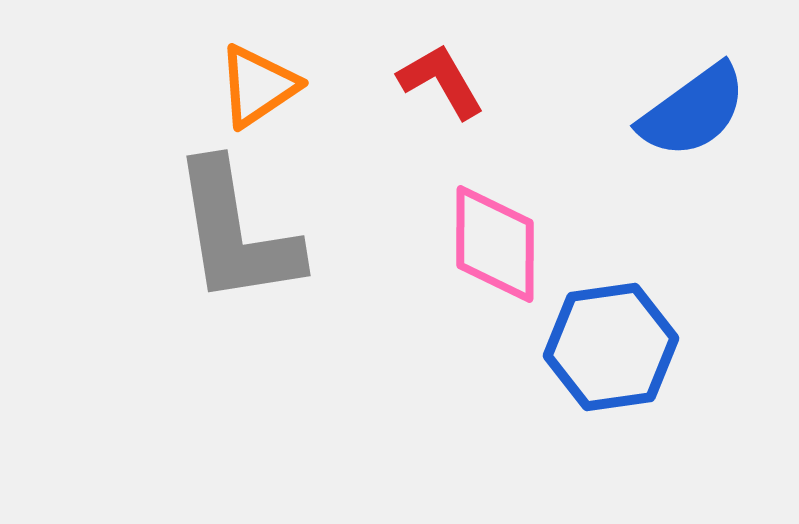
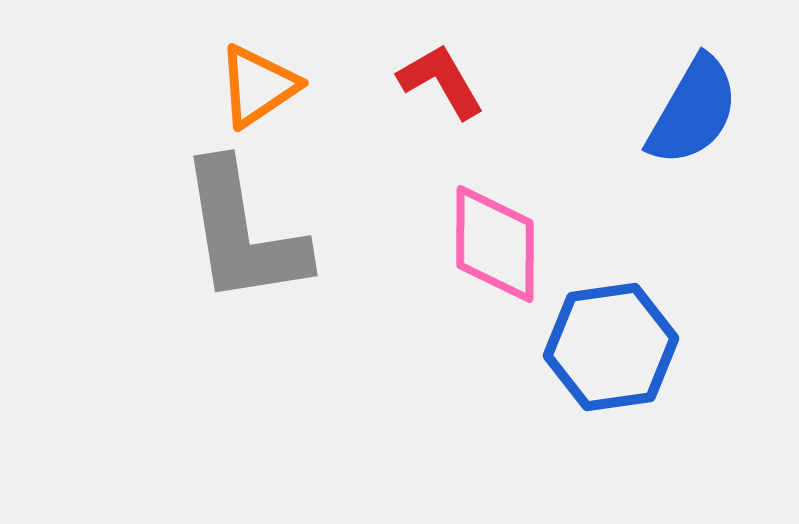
blue semicircle: rotated 24 degrees counterclockwise
gray L-shape: moved 7 px right
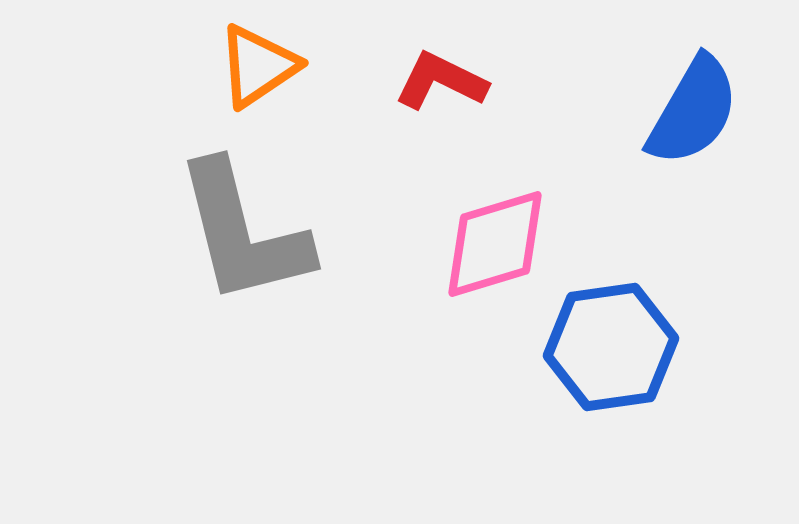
red L-shape: rotated 34 degrees counterclockwise
orange triangle: moved 20 px up
gray L-shape: rotated 5 degrees counterclockwise
pink diamond: rotated 73 degrees clockwise
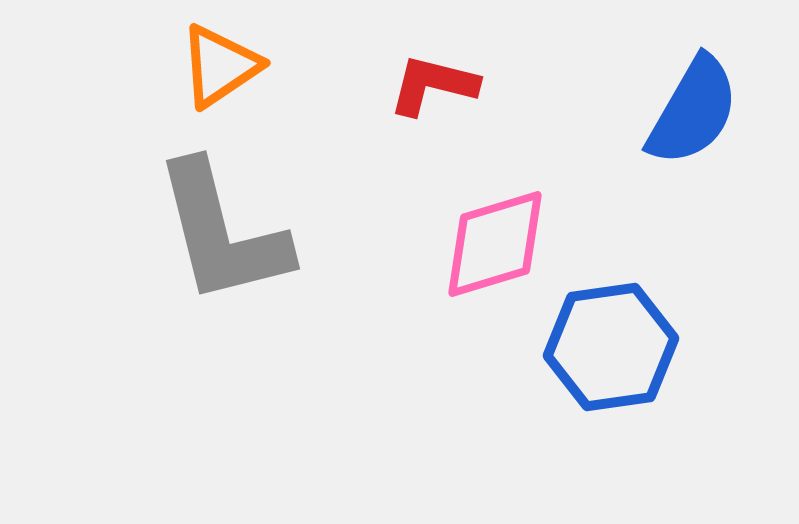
orange triangle: moved 38 px left
red L-shape: moved 8 px left, 4 px down; rotated 12 degrees counterclockwise
gray L-shape: moved 21 px left
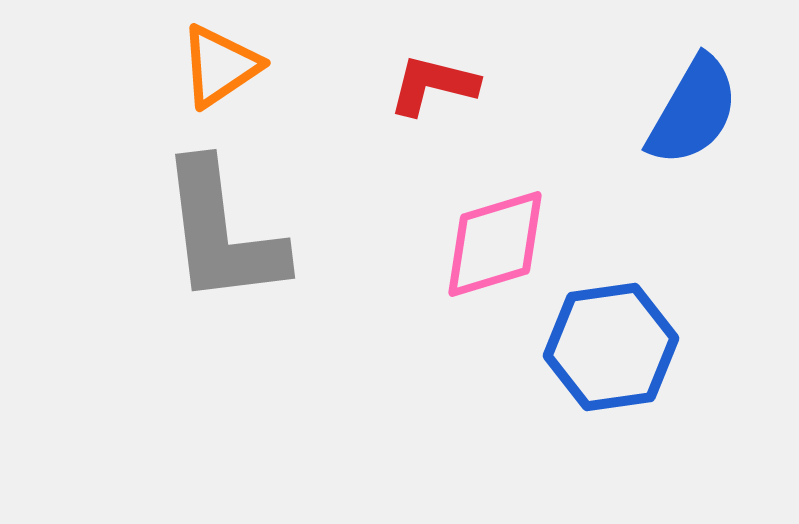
gray L-shape: rotated 7 degrees clockwise
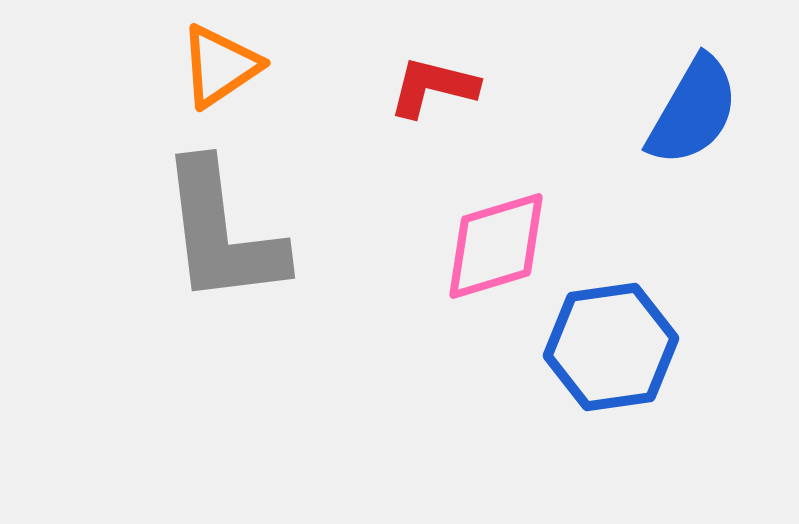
red L-shape: moved 2 px down
pink diamond: moved 1 px right, 2 px down
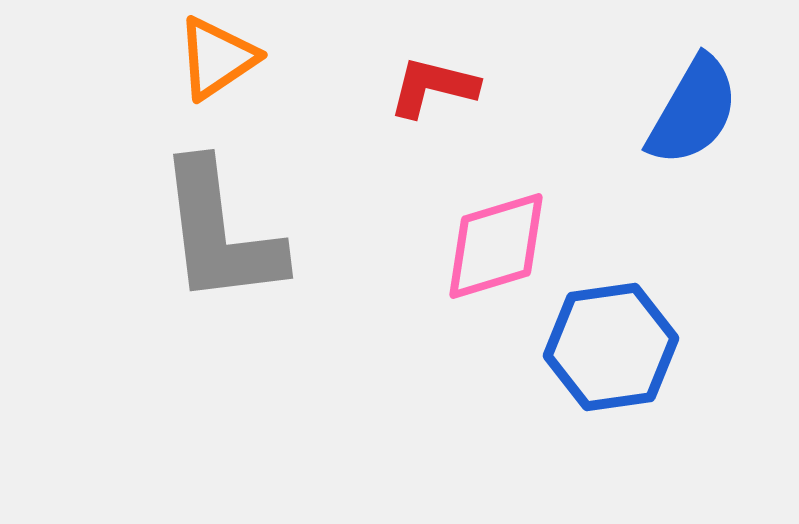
orange triangle: moved 3 px left, 8 px up
gray L-shape: moved 2 px left
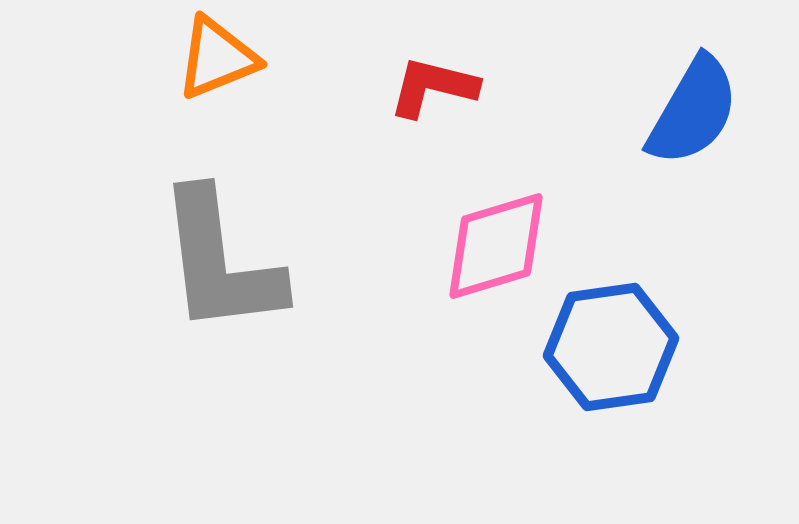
orange triangle: rotated 12 degrees clockwise
gray L-shape: moved 29 px down
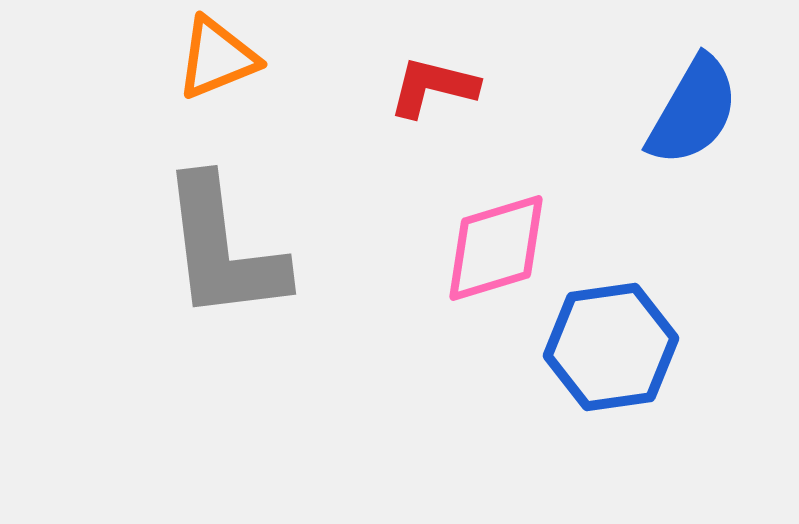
pink diamond: moved 2 px down
gray L-shape: moved 3 px right, 13 px up
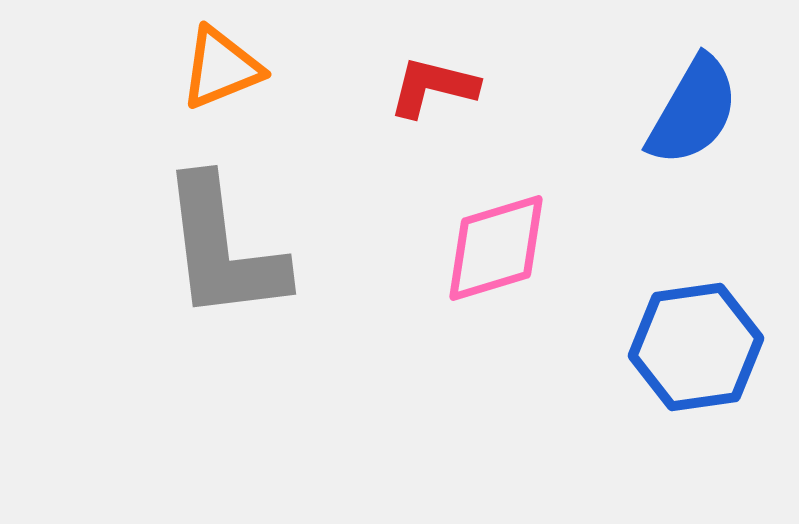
orange triangle: moved 4 px right, 10 px down
blue hexagon: moved 85 px right
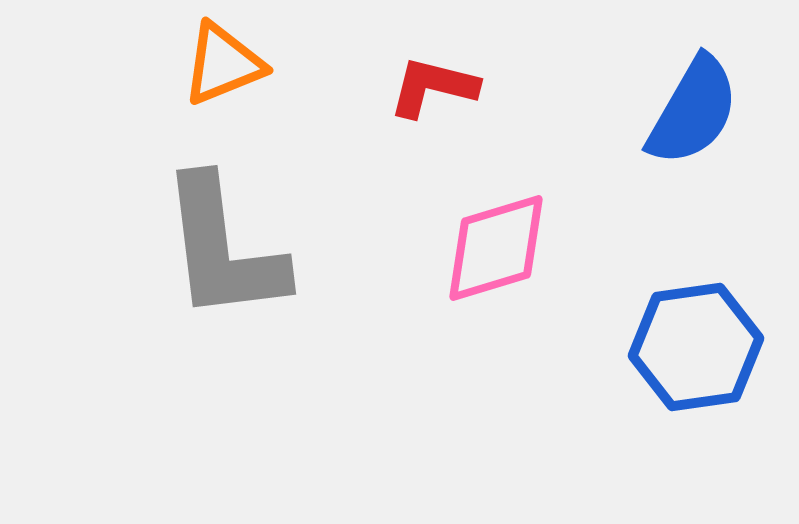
orange triangle: moved 2 px right, 4 px up
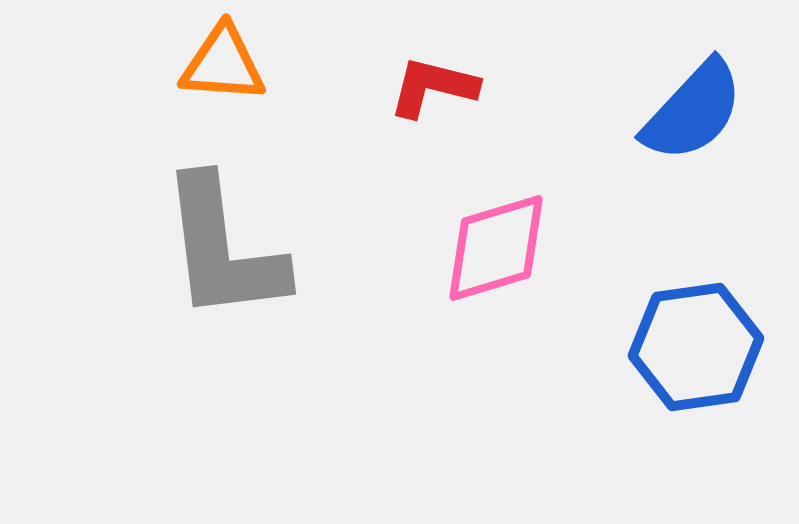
orange triangle: rotated 26 degrees clockwise
blue semicircle: rotated 13 degrees clockwise
